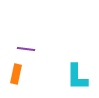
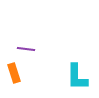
orange rectangle: moved 2 px left, 1 px up; rotated 30 degrees counterclockwise
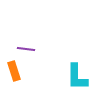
orange rectangle: moved 2 px up
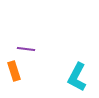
cyan L-shape: rotated 28 degrees clockwise
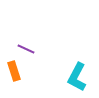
purple line: rotated 18 degrees clockwise
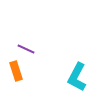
orange rectangle: moved 2 px right
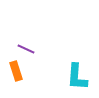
cyan L-shape: rotated 24 degrees counterclockwise
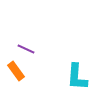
orange rectangle: rotated 18 degrees counterclockwise
